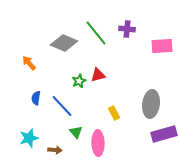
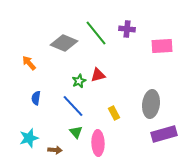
blue line: moved 11 px right
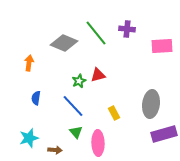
orange arrow: rotated 49 degrees clockwise
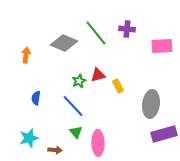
orange arrow: moved 3 px left, 8 px up
yellow rectangle: moved 4 px right, 27 px up
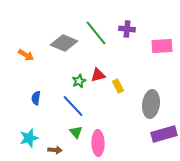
orange arrow: rotated 112 degrees clockwise
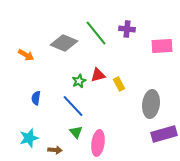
yellow rectangle: moved 1 px right, 2 px up
pink ellipse: rotated 10 degrees clockwise
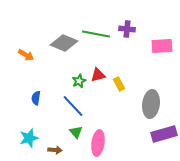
green line: moved 1 px down; rotated 40 degrees counterclockwise
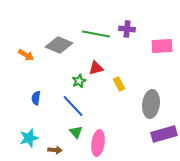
gray diamond: moved 5 px left, 2 px down
red triangle: moved 2 px left, 7 px up
